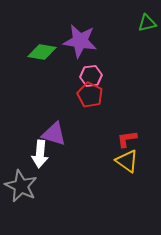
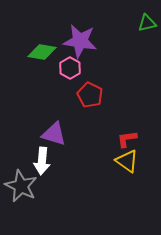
pink hexagon: moved 21 px left, 8 px up; rotated 25 degrees counterclockwise
white arrow: moved 2 px right, 7 px down
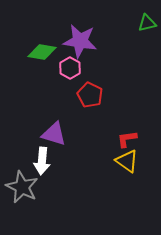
gray star: moved 1 px right, 1 px down
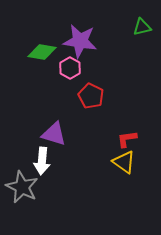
green triangle: moved 5 px left, 4 px down
red pentagon: moved 1 px right, 1 px down
yellow triangle: moved 3 px left, 1 px down
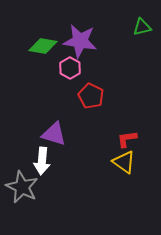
green diamond: moved 1 px right, 6 px up
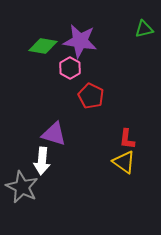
green triangle: moved 2 px right, 2 px down
red L-shape: rotated 75 degrees counterclockwise
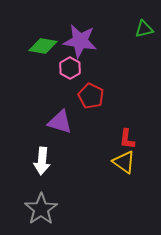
purple triangle: moved 6 px right, 12 px up
gray star: moved 19 px right, 22 px down; rotated 12 degrees clockwise
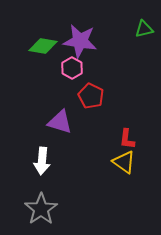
pink hexagon: moved 2 px right
